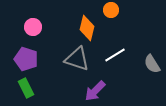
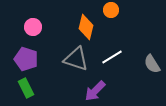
orange diamond: moved 1 px left, 1 px up
white line: moved 3 px left, 2 px down
gray triangle: moved 1 px left
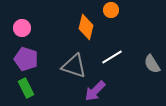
pink circle: moved 11 px left, 1 px down
gray triangle: moved 2 px left, 7 px down
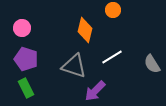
orange circle: moved 2 px right
orange diamond: moved 1 px left, 3 px down
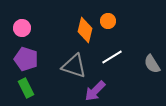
orange circle: moved 5 px left, 11 px down
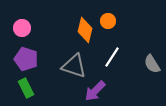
white line: rotated 25 degrees counterclockwise
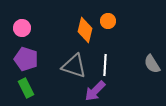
white line: moved 7 px left, 8 px down; rotated 30 degrees counterclockwise
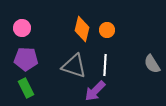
orange circle: moved 1 px left, 9 px down
orange diamond: moved 3 px left, 1 px up
purple pentagon: rotated 15 degrees counterclockwise
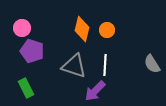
purple pentagon: moved 6 px right, 8 px up; rotated 15 degrees clockwise
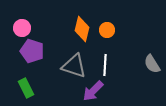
purple arrow: moved 2 px left
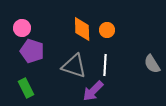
orange diamond: rotated 15 degrees counterclockwise
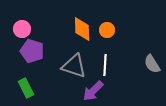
pink circle: moved 1 px down
